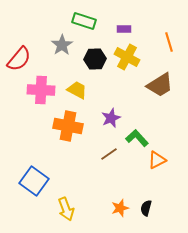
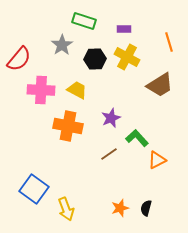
blue square: moved 8 px down
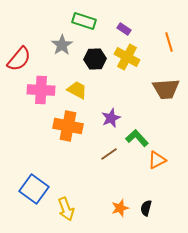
purple rectangle: rotated 32 degrees clockwise
brown trapezoid: moved 6 px right, 4 px down; rotated 28 degrees clockwise
